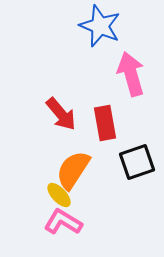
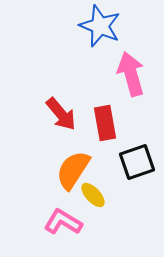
yellow ellipse: moved 34 px right
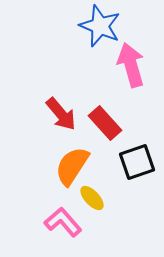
pink arrow: moved 9 px up
red rectangle: rotated 32 degrees counterclockwise
orange semicircle: moved 1 px left, 4 px up
yellow ellipse: moved 1 px left, 3 px down
pink L-shape: rotated 18 degrees clockwise
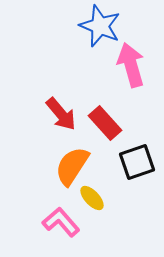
pink L-shape: moved 2 px left
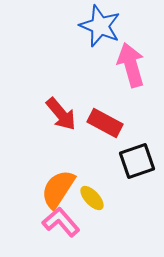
red rectangle: rotated 20 degrees counterclockwise
black square: moved 1 px up
orange semicircle: moved 14 px left, 23 px down
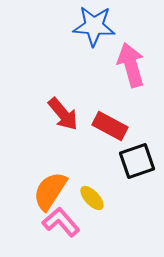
blue star: moved 6 px left; rotated 18 degrees counterclockwise
red arrow: moved 2 px right
red rectangle: moved 5 px right, 3 px down
orange semicircle: moved 8 px left, 2 px down
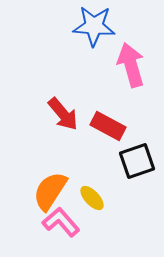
red rectangle: moved 2 px left
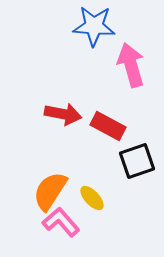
red arrow: rotated 39 degrees counterclockwise
